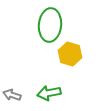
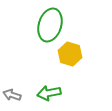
green ellipse: rotated 12 degrees clockwise
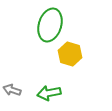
gray arrow: moved 5 px up
